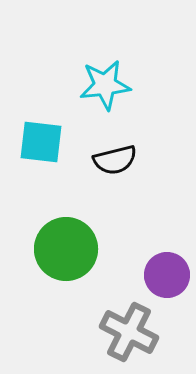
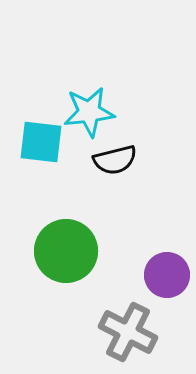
cyan star: moved 16 px left, 27 px down
green circle: moved 2 px down
gray cross: moved 1 px left
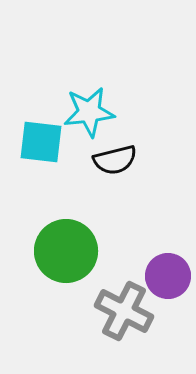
purple circle: moved 1 px right, 1 px down
gray cross: moved 4 px left, 21 px up
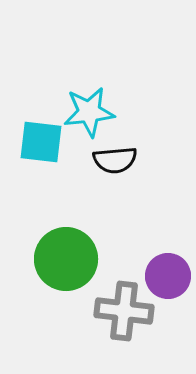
black semicircle: rotated 9 degrees clockwise
green circle: moved 8 px down
gray cross: rotated 20 degrees counterclockwise
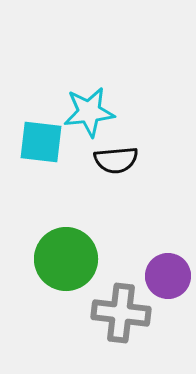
black semicircle: moved 1 px right
gray cross: moved 3 px left, 2 px down
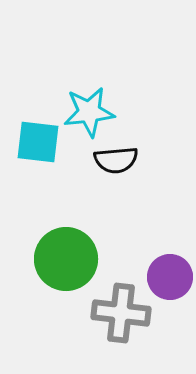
cyan square: moved 3 px left
purple circle: moved 2 px right, 1 px down
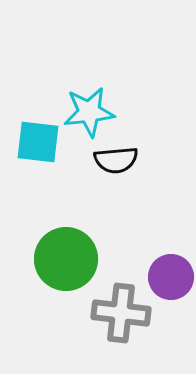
purple circle: moved 1 px right
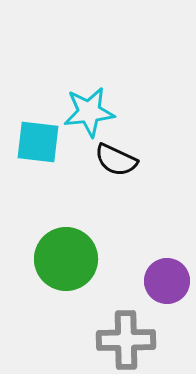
black semicircle: rotated 30 degrees clockwise
purple circle: moved 4 px left, 4 px down
gray cross: moved 5 px right, 27 px down; rotated 8 degrees counterclockwise
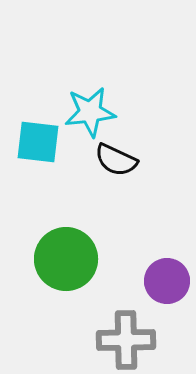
cyan star: moved 1 px right
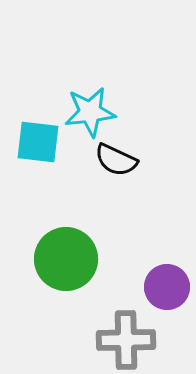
purple circle: moved 6 px down
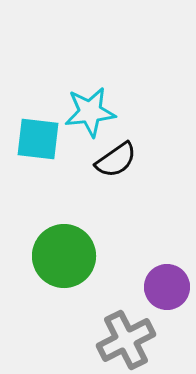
cyan square: moved 3 px up
black semicircle: rotated 60 degrees counterclockwise
green circle: moved 2 px left, 3 px up
gray cross: rotated 26 degrees counterclockwise
